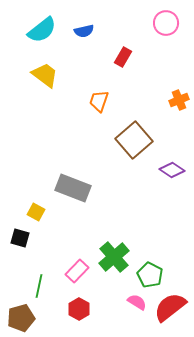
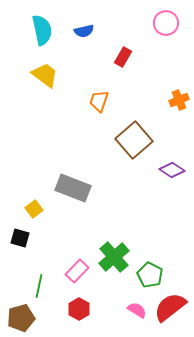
cyan semicircle: rotated 64 degrees counterclockwise
yellow square: moved 2 px left, 3 px up; rotated 24 degrees clockwise
pink semicircle: moved 8 px down
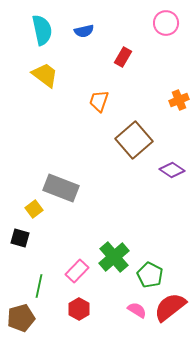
gray rectangle: moved 12 px left
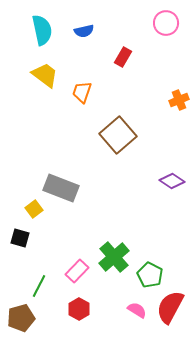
orange trapezoid: moved 17 px left, 9 px up
brown square: moved 16 px left, 5 px up
purple diamond: moved 11 px down
green line: rotated 15 degrees clockwise
red semicircle: rotated 24 degrees counterclockwise
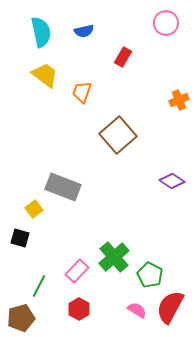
cyan semicircle: moved 1 px left, 2 px down
gray rectangle: moved 2 px right, 1 px up
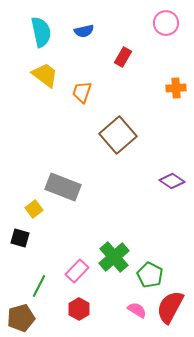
orange cross: moved 3 px left, 12 px up; rotated 18 degrees clockwise
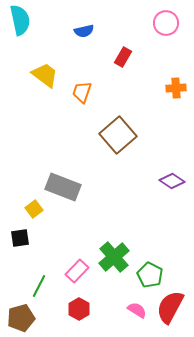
cyan semicircle: moved 21 px left, 12 px up
black square: rotated 24 degrees counterclockwise
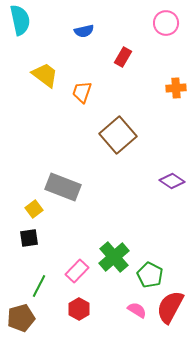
black square: moved 9 px right
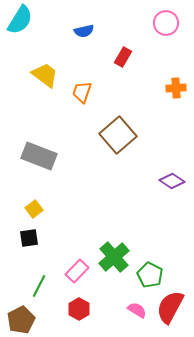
cyan semicircle: rotated 44 degrees clockwise
gray rectangle: moved 24 px left, 31 px up
brown pentagon: moved 2 px down; rotated 12 degrees counterclockwise
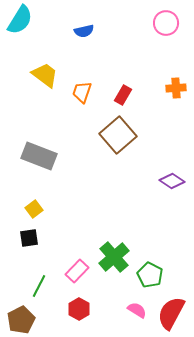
red rectangle: moved 38 px down
red semicircle: moved 1 px right, 6 px down
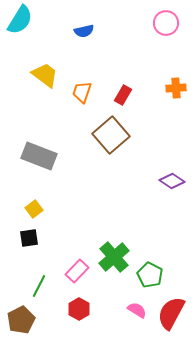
brown square: moved 7 px left
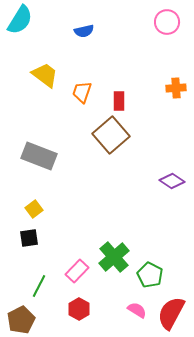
pink circle: moved 1 px right, 1 px up
red rectangle: moved 4 px left, 6 px down; rotated 30 degrees counterclockwise
